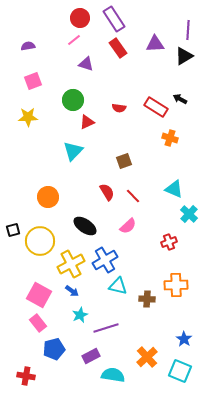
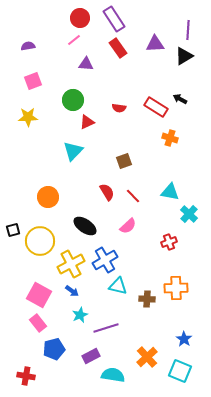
purple triangle at (86, 64): rotated 14 degrees counterclockwise
cyan triangle at (174, 189): moved 4 px left, 3 px down; rotated 12 degrees counterclockwise
orange cross at (176, 285): moved 3 px down
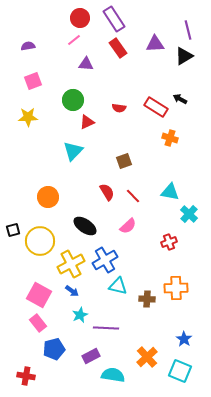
purple line at (188, 30): rotated 18 degrees counterclockwise
purple line at (106, 328): rotated 20 degrees clockwise
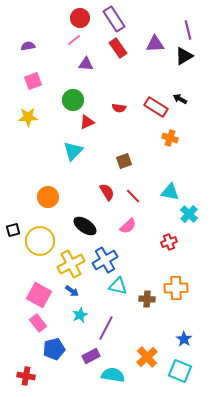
purple line at (106, 328): rotated 65 degrees counterclockwise
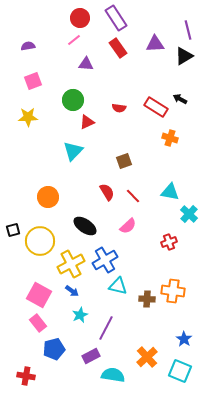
purple rectangle at (114, 19): moved 2 px right, 1 px up
orange cross at (176, 288): moved 3 px left, 3 px down; rotated 10 degrees clockwise
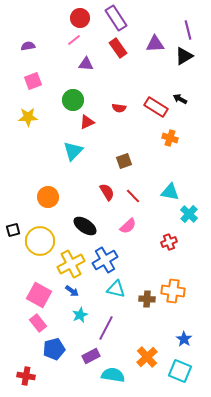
cyan triangle at (118, 286): moved 2 px left, 3 px down
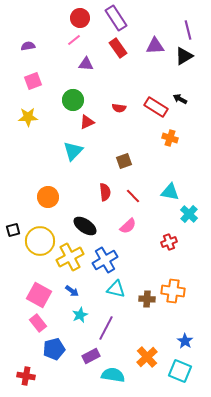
purple triangle at (155, 44): moved 2 px down
red semicircle at (107, 192): moved 2 px left; rotated 24 degrees clockwise
yellow cross at (71, 264): moved 1 px left, 7 px up
blue star at (184, 339): moved 1 px right, 2 px down
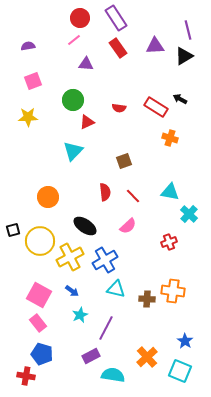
blue pentagon at (54, 349): moved 12 px left, 5 px down; rotated 30 degrees clockwise
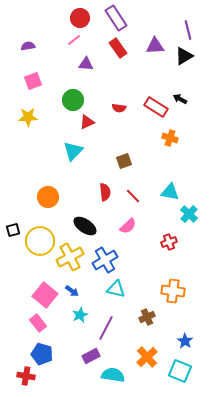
pink square at (39, 295): moved 6 px right; rotated 10 degrees clockwise
brown cross at (147, 299): moved 18 px down; rotated 28 degrees counterclockwise
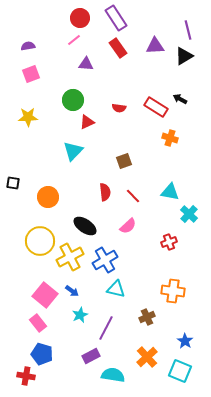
pink square at (33, 81): moved 2 px left, 7 px up
black square at (13, 230): moved 47 px up; rotated 24 degrees clockwise
